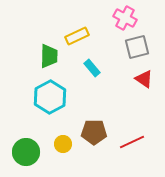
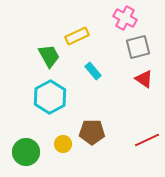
gray square: moved 1 px right
green trapezoid: rotated 30 degrees counterclockwise
cyan rectangle: moved 1 px right, 3 px down
brown pentagon: moved 2 px left
red line: moved 15 px right, 2 px up
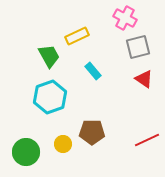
cyan hexagon: rotated 8 degrees clockwise
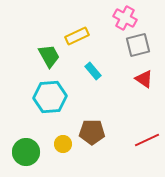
gray square: moved 2 px up
cyan hexagon: rotated 16 degrees clockwise
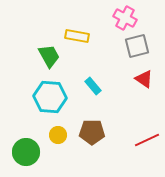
yellow rectangle: rotated 35 degrees clockwise
gray square: moved 1 px left, 1 px down
cyan rectangle: moved 15 px down
cyan hexagon: rotated 8 degrees clockwise
yellow circle: moved 5 px left, 9 px up
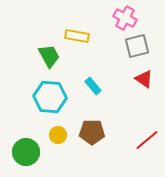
red line: rotated 15 degrees counterclockwise
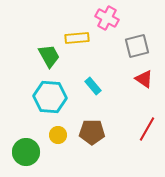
pink cross: moved 18 px left
yellow rectangle: moved 2 px down; rotated 15 degrees counterclockwise
red line: moved 11 px up; rotated 20 degrees counterclockwise
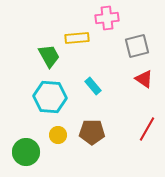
pink cross: rotated 35 degrees counterclockwise
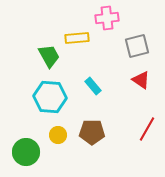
red triangle: moved 3 px left, 1 px down
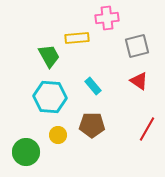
red triangle: moved 2 px left, 1 px down
brown pentagon: moved 7 px up
